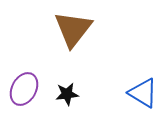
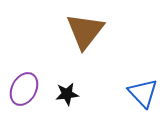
brown triangle: moved 12 px right, 2 px down
blue triangle: rotated 16 degrees clockwise
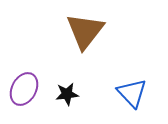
blue triangle: moved 11 px left
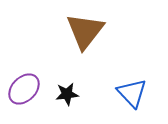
purple ellipse: rotated 16 degrees clockwise
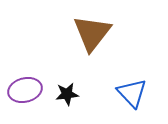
brown triangle: moved 7 px right, 2 px down
purple ellipse: moved 1 px right, 1 px down; rotated 32 degrees clockwise
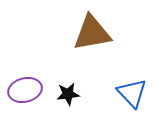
brown triangle: rotated 42 degrees clockwise
black star: moved 1 px right
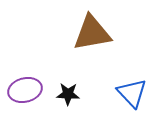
black star: rotated 10 degrees clockwise
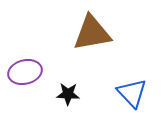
purple ellipse: moved 18 px up
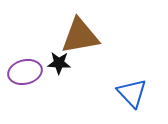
brown triangle: moved 12 px left, 3 px down
black star: moved 9 px left, 31 px up
